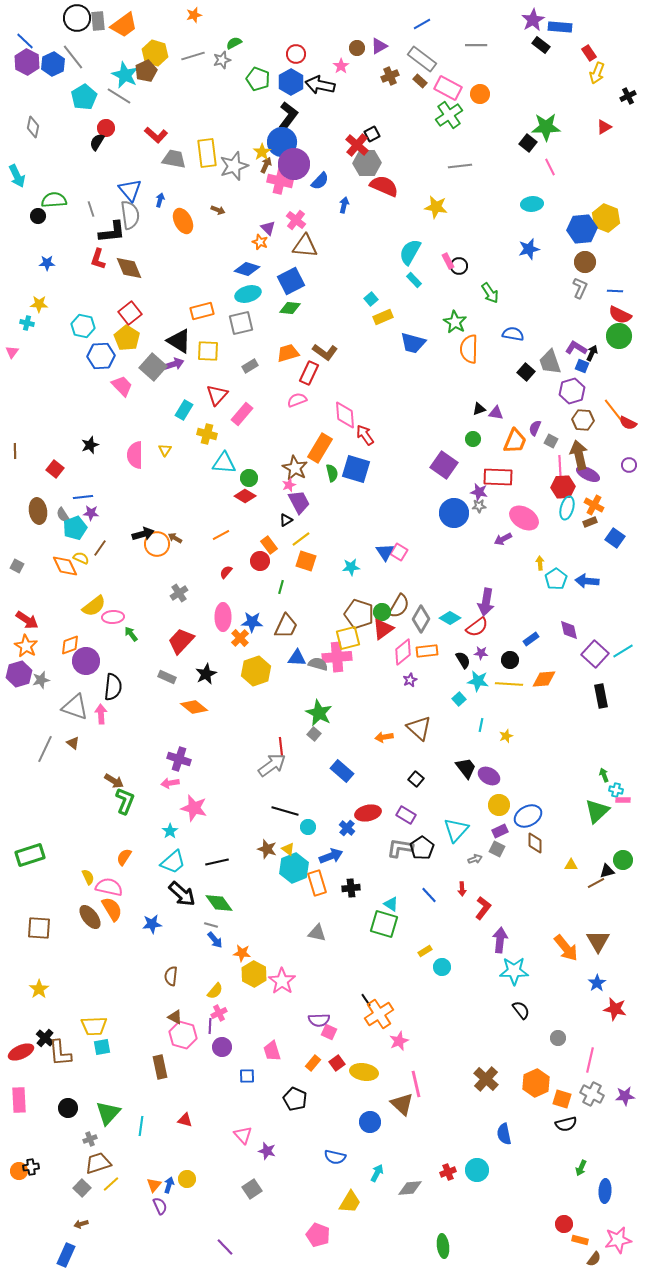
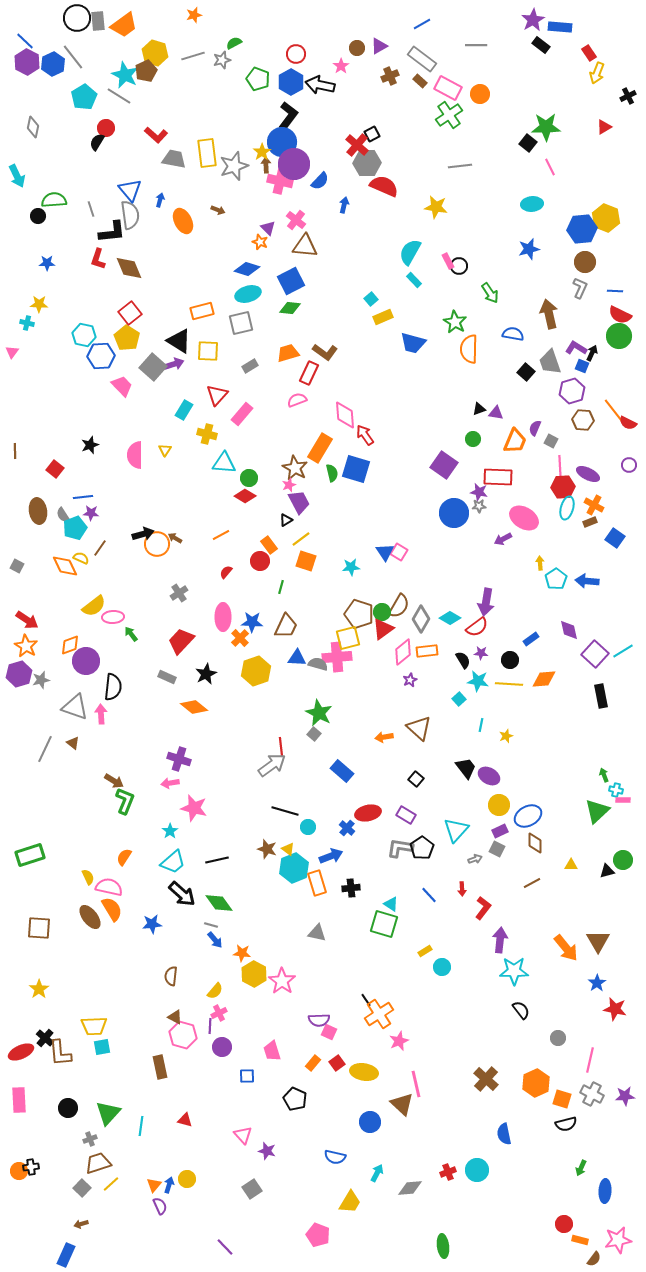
brown arrow at (266, 165): rotated 28 degrees counterclockwise
cyan hexagon at (83, 326): moved 1 px right, 9 px down
brown arrow at (579, 455): moved 30 px left, 141 px up
black line at (217, 862): moved 2 px up
brown line at (596, 883): moved 64 px left
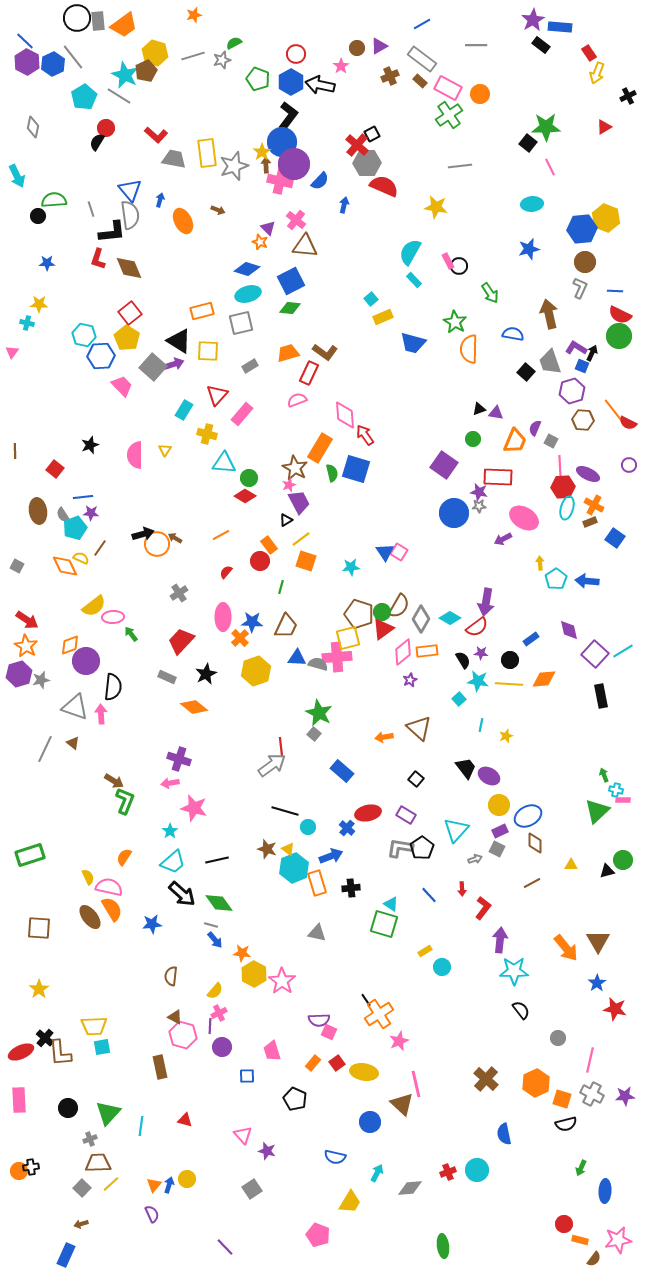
brown trapezoid at (98, 1163): rotated 16 degrees clockwise
purple semicircle at (160, 1206): moved 8 px left, 8 px down
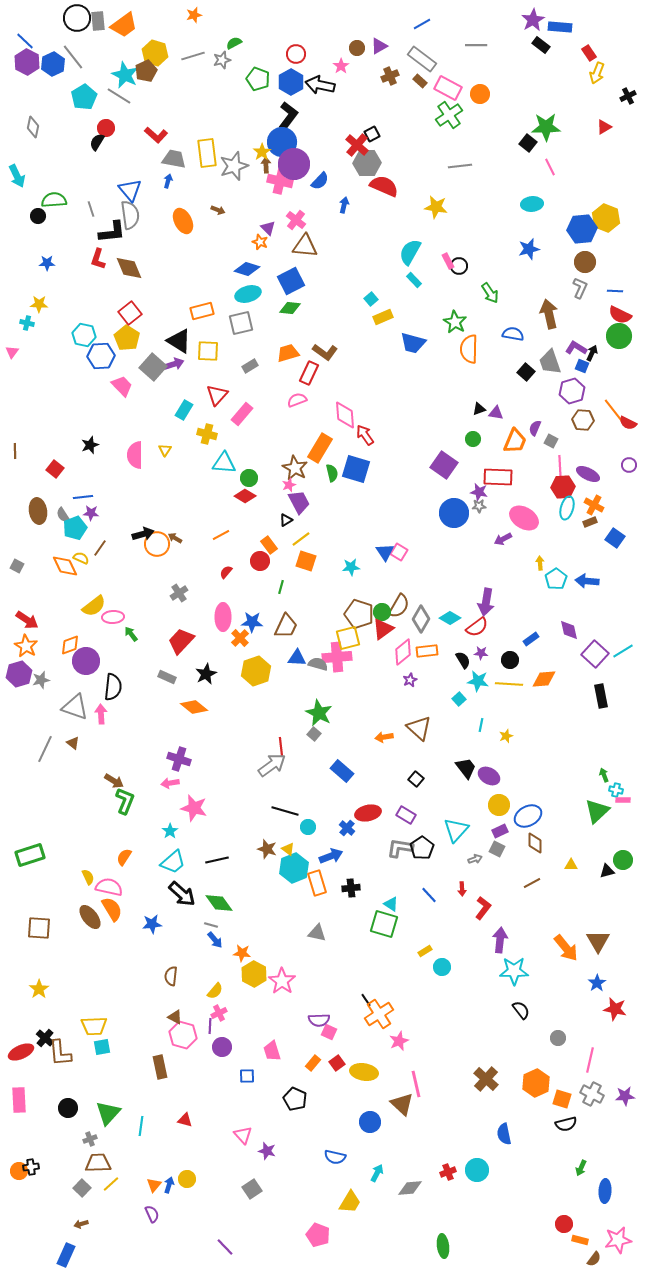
blue arrow at (160, 200): moved 8 px right, 19 px up
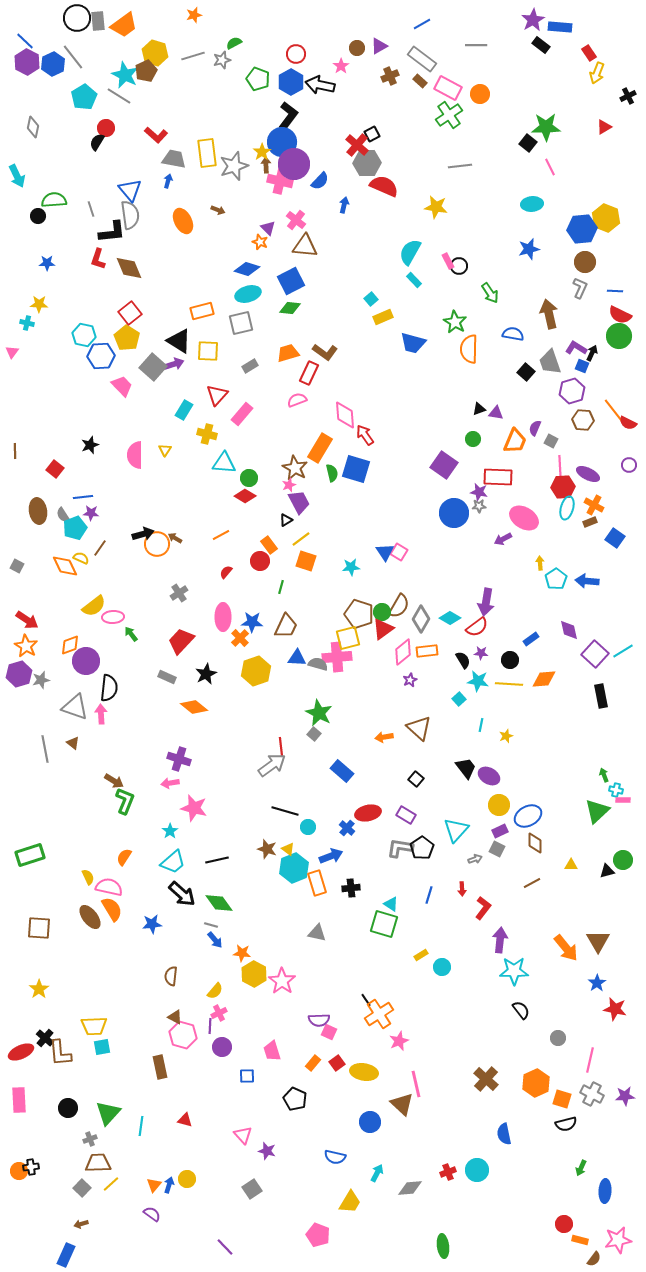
black semicircle at (113, 687): moved 4 px left, 1 px down
gray line at (45, 749): rotated 36 degrees counterclockwise
blue line at (429, 895): rotated 60 degrees clockwise
yellow rectangle at (425, 951): moved 4 px left, 4 px down
purple semicircle at (152, 1214): rotated 30 degrees counterclockwise
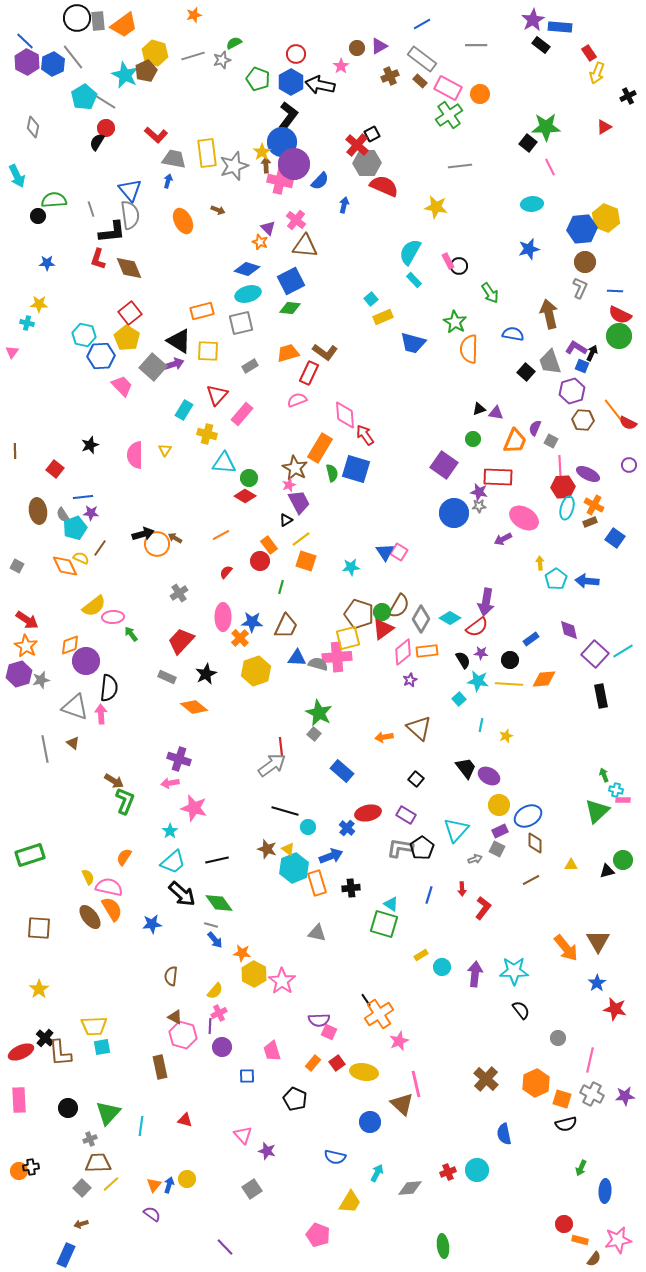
gray line at (119, 96): moved 15 px left, 5 px down
brown line at (532, 883): moved 1 px left, 3 px up
purple arrow at (500, 940): moved 25 px left, 34 px down
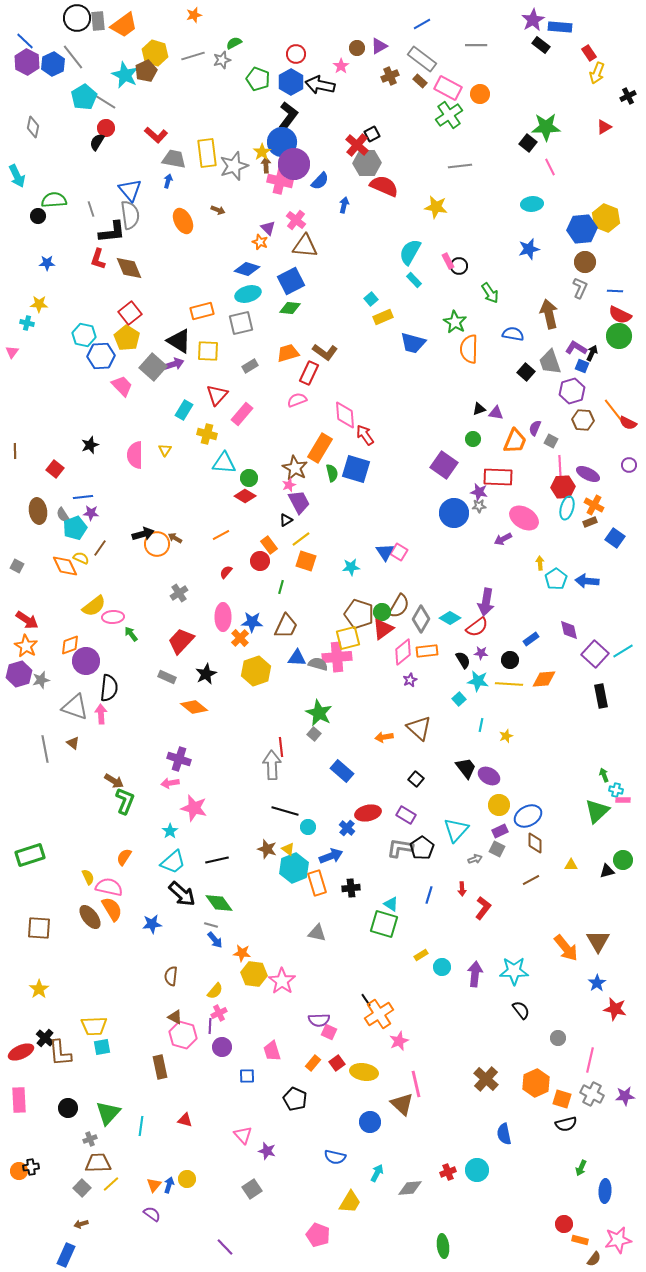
gray arrow at (272, 765): rotated 56 degrees counterclockwise
yellow hexagon at (254, 974): rotated 20 degrees counterclockwise
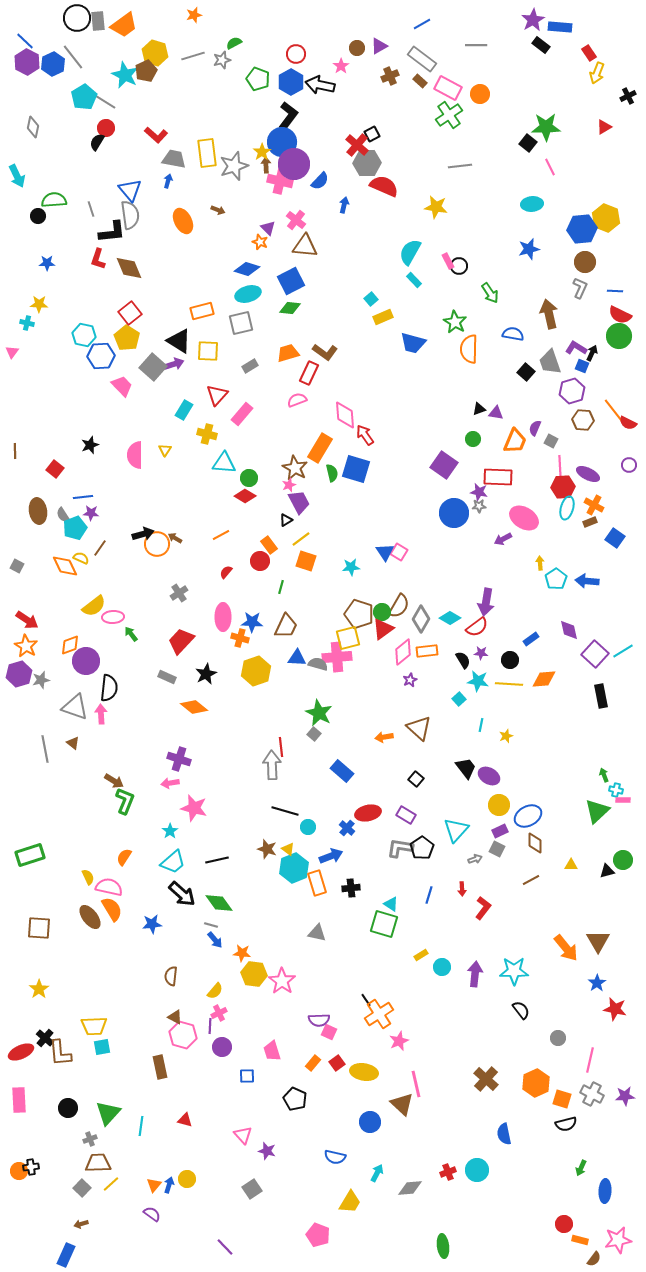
orange cross at (240, 638): rotated 30 degrees counterclockwise
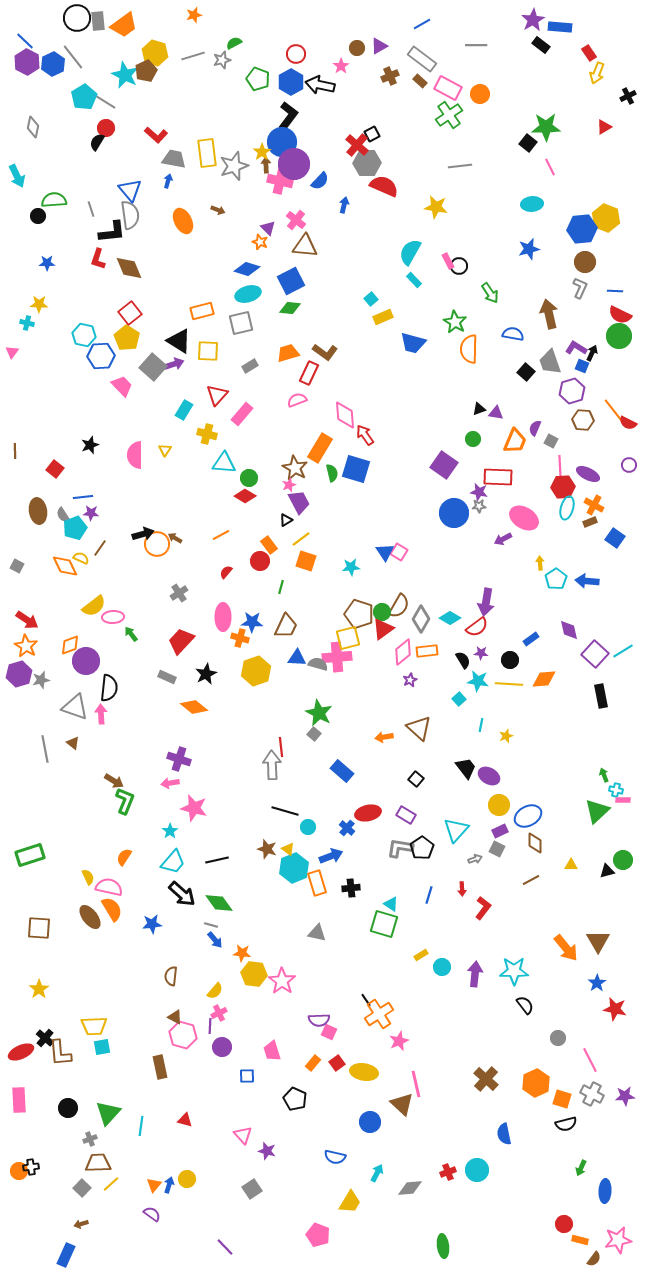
cyan trapezoid at (173, 862): rotated 8 degrees counterclockwise
black semicircle at (521, 1010): moved 4 px right, 5 px up
pink line at (590, 1060): rotated 40 degrees counterclockwise
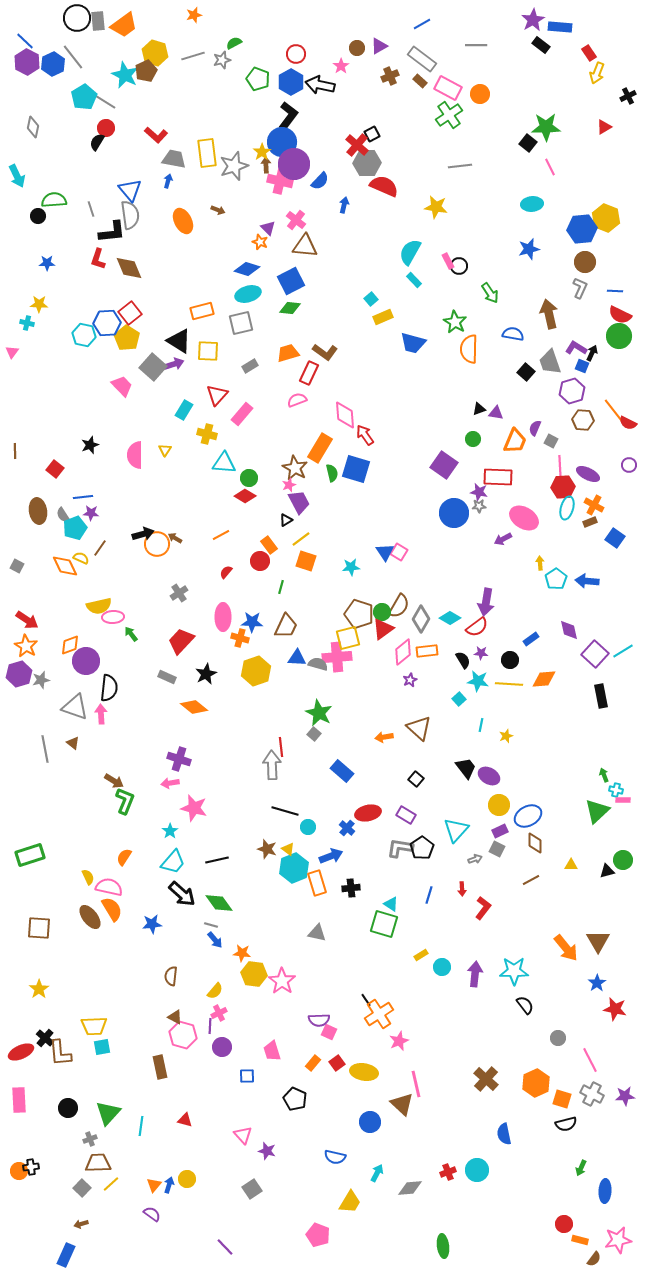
blue hexagon at (101, 356): moved 6 px right, 33 px up
yellow semicircle at (94, 606): moved 5 px right; rotated 25 degrees clockwise
